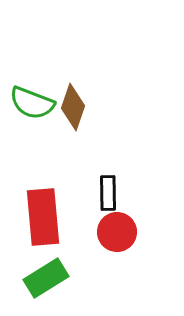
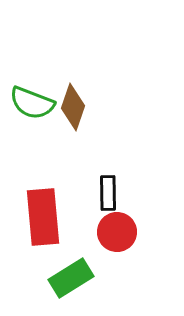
green rectangle: moved 25 px right
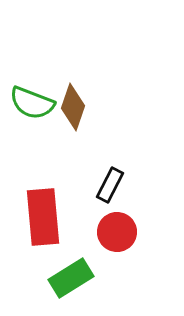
black rectangle: moved 2 px right, 8 px up; rotated 28 degrees clockwise
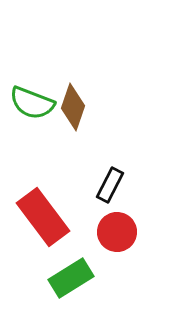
red rectangle: rotated 32 degrees counterclockwise
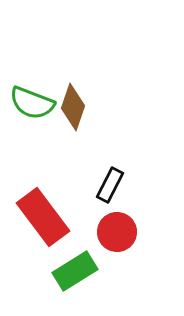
green rectangle: moved 4 px right, 7 px up
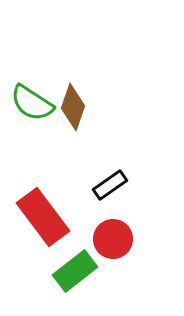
green semicircle: rotated 12 degrees clockwise
black rectangle: rotated 28 degrees clockwise
red circle: moved 4 px left, 7 px down
green rectangle: rotated 6 degrees counterclockwise
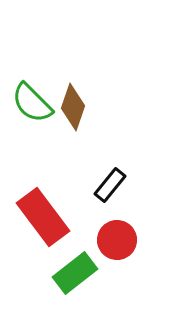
green semicircle: rotated 12 degrees clockwise
black rectangle: rotated 16 degrees counterclockwise
red circle: moved 4 px right, 1 px down
green rectangle: moved 2 px down
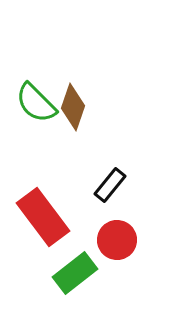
green semicircle: moved 4 px right
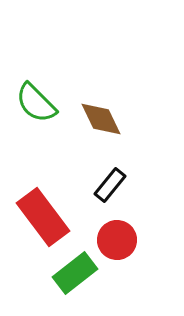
brown diamond: moved 28 px right, 12 px down; rotated 45 degrees counterclockwise
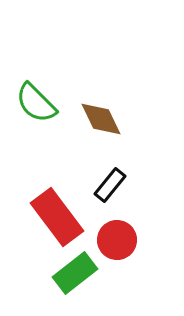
red rectangle: moved 14 px right
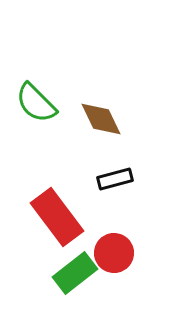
black rectangle: moved 5 px right, 6 px up; rotated 36 degrees clockwise
red circle: moved 3 px left, 13 px down
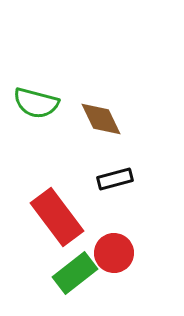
green semicircle: rotated 30 degrees counterclockwise
